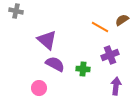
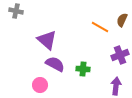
brown semicircle: rotated 32 degrees counterclockwise
purple cross: moved 10 px right
pink circle: moved 1 px right, 3 px up
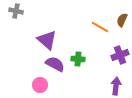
green cross: moved 5 px left, 10 px up
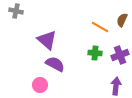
green cross: moved 17 px right, 6 px up
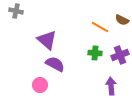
brown semicircle: rotated 88 degrees counterclockwise
purple arrow: moved 5 px left; rotated 12 degrees counterclockwise
